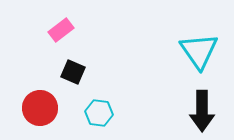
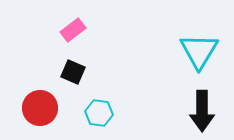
pink rectangle: moved 12 px right
cyan triangle: rotated 6 degrees clockwise
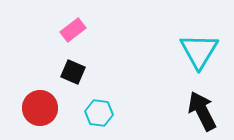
black arrow: rotated 153 degrees clockwise
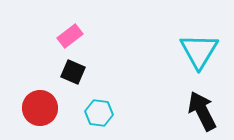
pink rectangle: moved 3 px left, 6 px down
